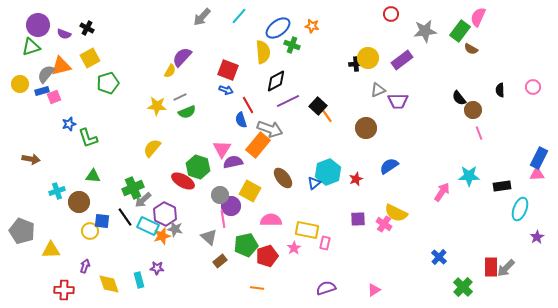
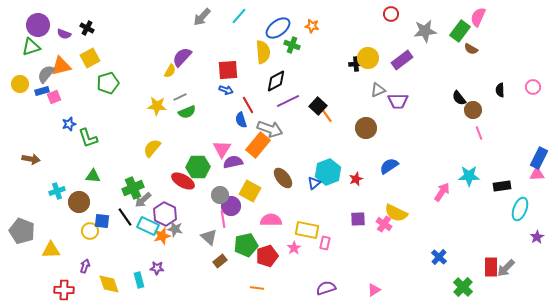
red square at (228, 70): rotated 25 degrees counterclockwise
green hexagon at (198, 167): rotated 20 degrees counterclockwise
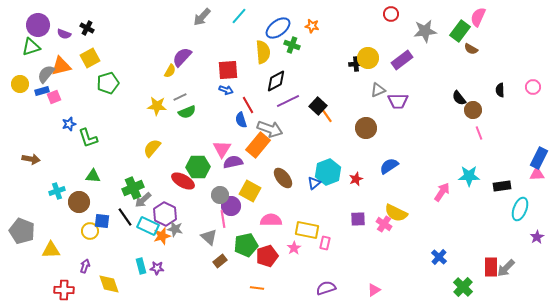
cyan rectangle at (139, 280): moved 2 px right, 14 px up
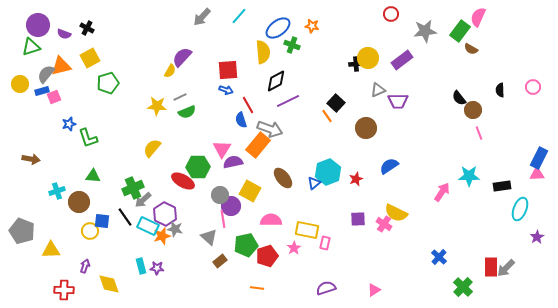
black square at (318, 106): moved 18 px right, 3 px up
